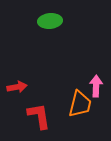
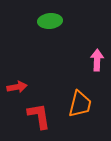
pink arrow: moved 1 px right, 26 px up
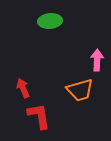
red arrow: moved 6 px right, 1 px down; rotated 102 degrees counterclockwise
orange trapezoid: moved 14 px up; rotated 60 degrees clockwise
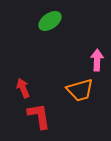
green ellipse: rotated 30 degrees counterclockwise
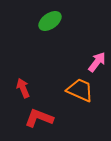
pink arrow: moved 2 px down; rotated 35 degrees clockwise
orange trapezoid: rotated 140 degrees counterclockwise
red L-shape: moved 2 px down; rotated 60 degrees counterclockwise
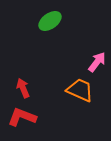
red L-shape: moved 17 px left, 1 px up
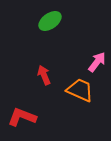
red arrow: moved 21 px right, 13 px up
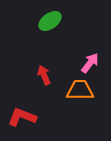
pink arrow: moved 7 px left, 1 px down
orange trapezoid: rotated 24 degrees counterclockwise
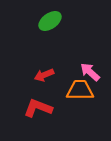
pink arrow: moved 9 px down; rotated 85 degrees counterclockwise
red arrow: rotated 90 degrees counterclockwise
red L-shape: moved 16 px right, 9 px up
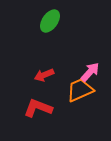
green ellipse: rotated 20 degrees counterclockwise
pink arrow: rotated 90 degrees clockwise
orange trapezoid: rotated 24 degrees counterclockwise
